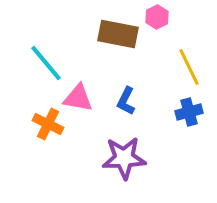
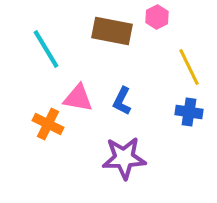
brown rectangle: moved 6 px left, 3 px up
cyan line: moved 14 px up; rotated 9 degrees clockwise
blue L-shape: moved 4 px left
blue cross: rotated 24 degrees clockwise
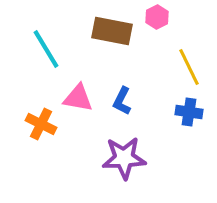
orange cross: moved 7 px left
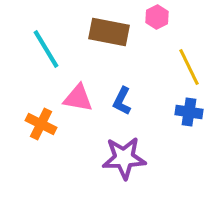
brown rectangle: moved 3 px left, 1 px down
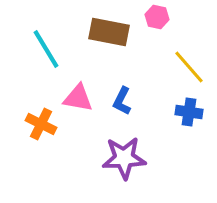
pink hexagon: rotated 20 degrees counterclockwise
yellow line: rotated 15 degrees counterclockwise
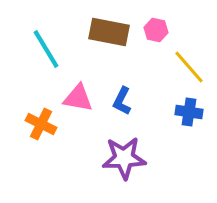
pink hexagon: moved 1 px left, 13 px down
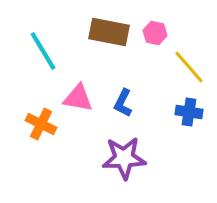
pink hexagon: moved 1 px left, 3 px down
cyan line: moved 3 px left, 2 px down
blue L-shape: moved 1 px right, 2 px down
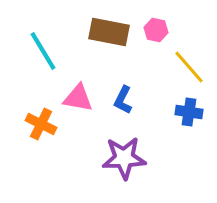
pink hexagon: moved 1 px right, 3 px up
blue L-shape: moved 3 px up
